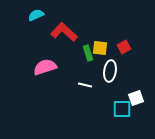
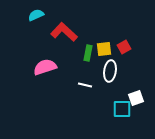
yellow square: moved 4 px right, 1 px down; rotated 14 degrees counterclockwise
green rectangle: rotated 28 degrees clockwise
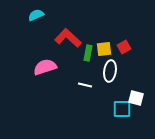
red L-shape: moved 4 px right, 6 px down
white square: rotated 35 degrees clockwise
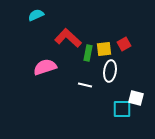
red square: moved 3 px up
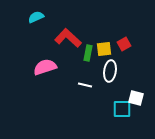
cyan semicircle: moved 2 px down
